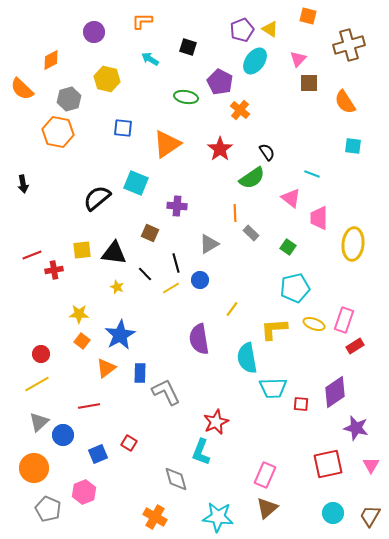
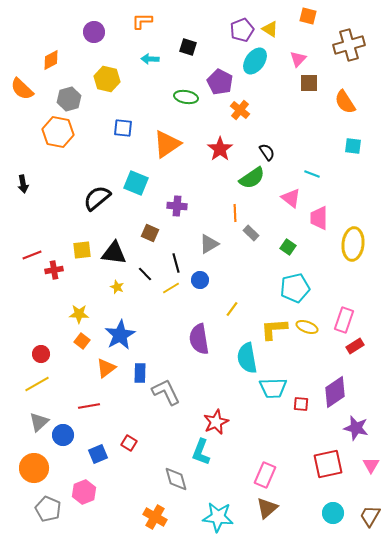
cyan arrow at (150, 59): rotated 30 degrees counterclockwise
yellow ellipse at (314, 324): moved 7 px left, 3 px down
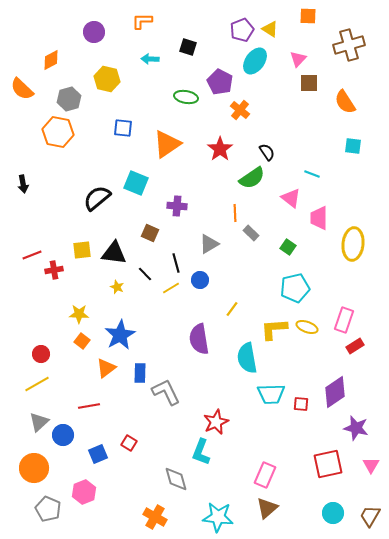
orange square at (308, 16): rotated 12 degrees counterclockwise
cyan trapezoid at (273, 388): moved 2 px left, 6 px down
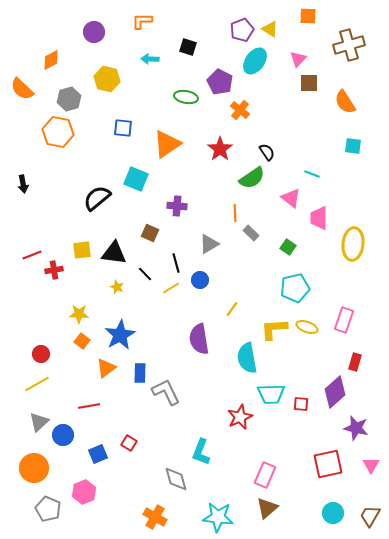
cyan square at (136, 183): moved 4 px up
red rectangle at (355, 346): moved 16 px down; rotated 42 degrees counterclockwise
purple diamond at (335, 392): rotated 8 degrees counterclockwise
red star at (216, 422): moved 24 px right, 5 px up
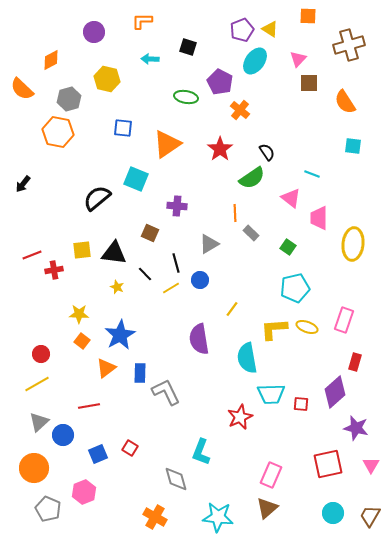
black arrow at (23, 184): rotated 48 degrees clockwise
red square at (129, 443): moved 1 px right, 5 px down
pink rectangle at (265, 475): moved 6 px right
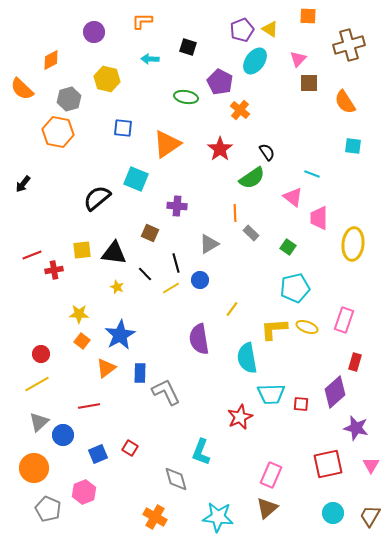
pink triangle at (291, 198): moved 2 px right, 1 px up
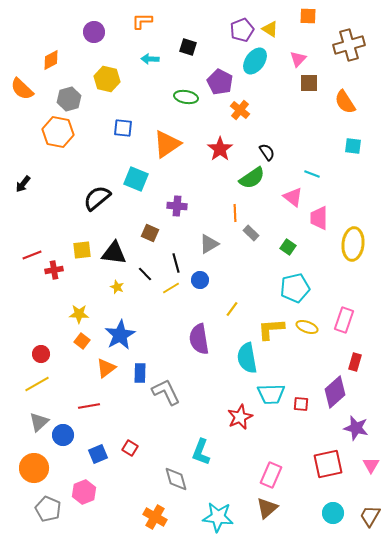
yellow L-shape at (274, 329): moved 3 px left
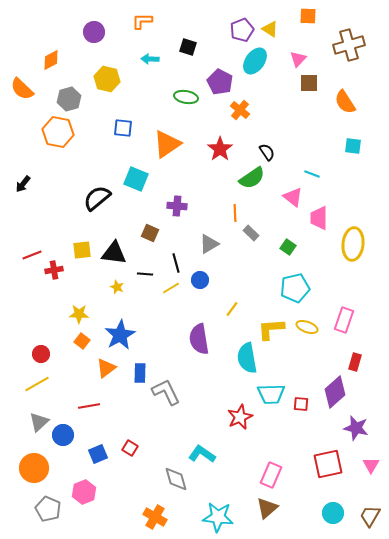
black line at (145, 274): rotated 42 degrees counterclockwise
cyan L-shape at (201, 452): moved 1 px right, 2 px down; rotated 104 degrees clockwise
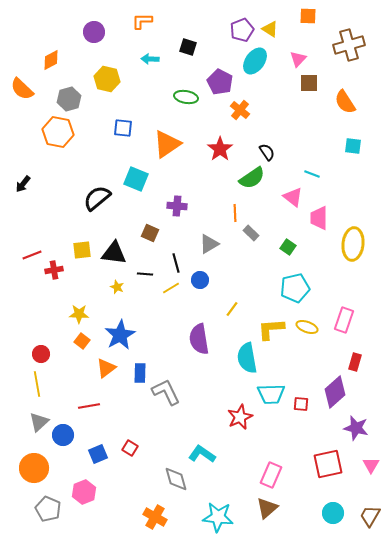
yellow line at (37, 384): rotated 70 degrees counterclockwise
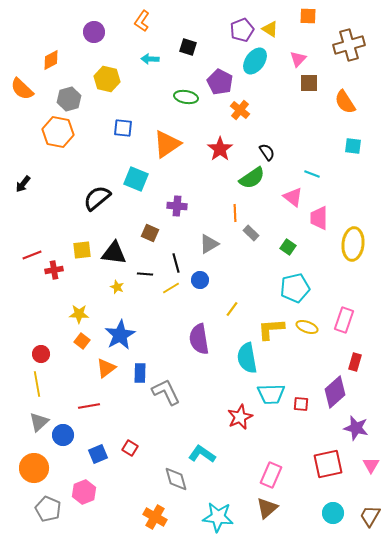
orange L-shape at (142, 21): rotated 55 degrees counterclockwise
